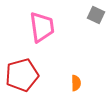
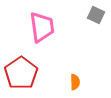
red pentagon: moved 1 px left, 2 px up; rotated 20 degrees counterclockwise
orange semicircle: moved 1 px left, 1 px up
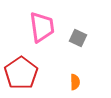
gray square: moved 18 px left, 23 px down
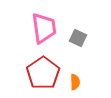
pink trapezoid: moved 2 px right, 1 px down
red pentagon: moved 22 px right
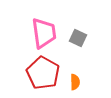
pink trapezoid: moved 5 px down
red pentagon: rotated 8 degrees counterclockwise
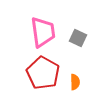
pink trapezoid: moved 1 px left, 1 px up
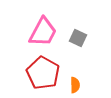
pink trapezoid: rotated 36 degrees clockwise
orange semicircle: moved 3 px down
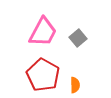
gray square: rotated 24 degrees clockwise
red pentagon: moved 2 px down
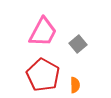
gray square: moved 6 px down
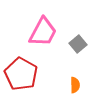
red pentagon: moved 22 px left, 1 px up
